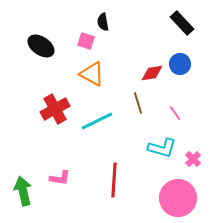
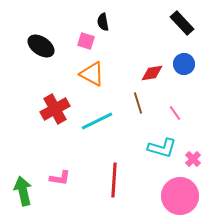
blue circle: moved 4 px right
pink circle: moved 2 px right, 2 px up
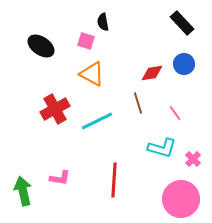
pink circle: moved 1 px right, 3 px down
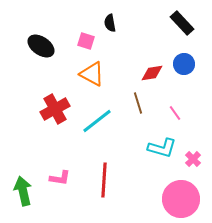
black semicircle: moved 7 px right, 1 px down
cyan line: rotated 12 degrees counterclockwise
red line: moved 10 px left
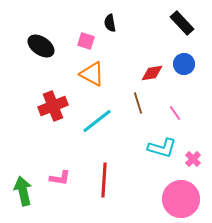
red cross: moved 2 px left, 3 px up; rotated 8 degrees clockwise
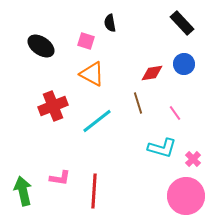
red line: moved 10 px left, 11 px down
pink circle: moved 5 px right, 3 px up
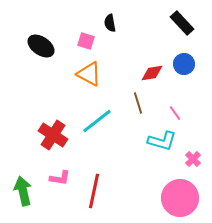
orange triangle: moved 3 px left
red cross: moved 29 px down; rotated 36 degrees counterclockwise
cyan L-shape: moved 7 px up
red line: rotated 8 degrees clockwise
pink circle: moved 6 px left, 2 px down
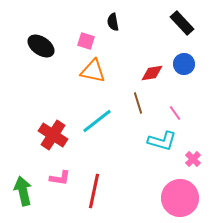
black semicircle: moved 3 px right, 1 px up
orange triangle: moved 4 px right, 3 px up; rotated 16 degrees counterclockwise
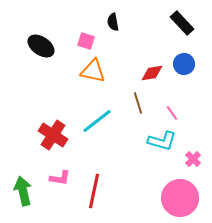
pink line: moved 3 px left
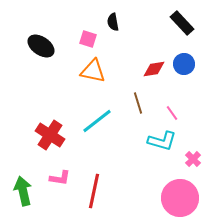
pink square: moved 2 px right, 2 px up
red diamond: moved 2 px right, 4 px up
red cross: moved 3 px left
